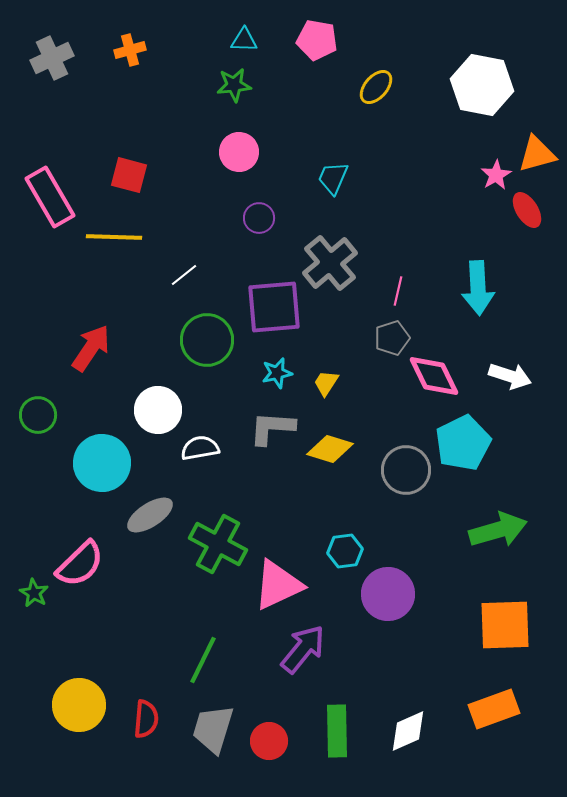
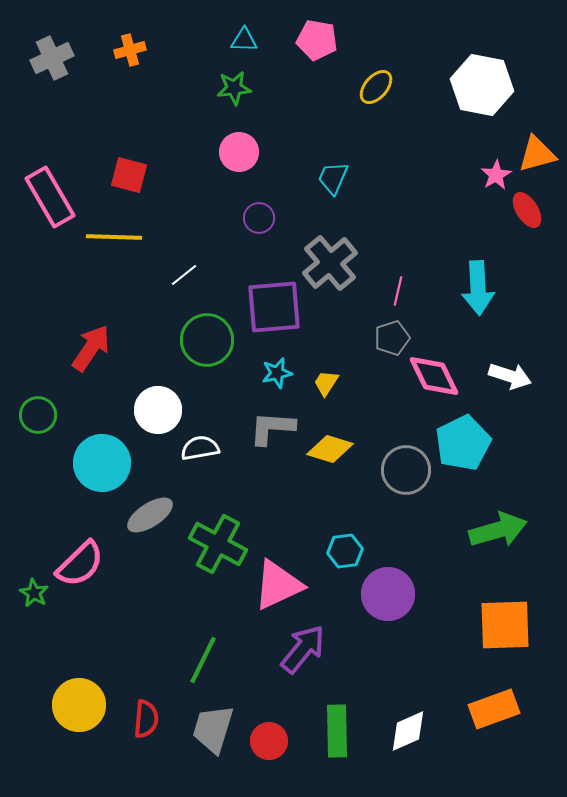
green star at (234, 85): moved 3 px down
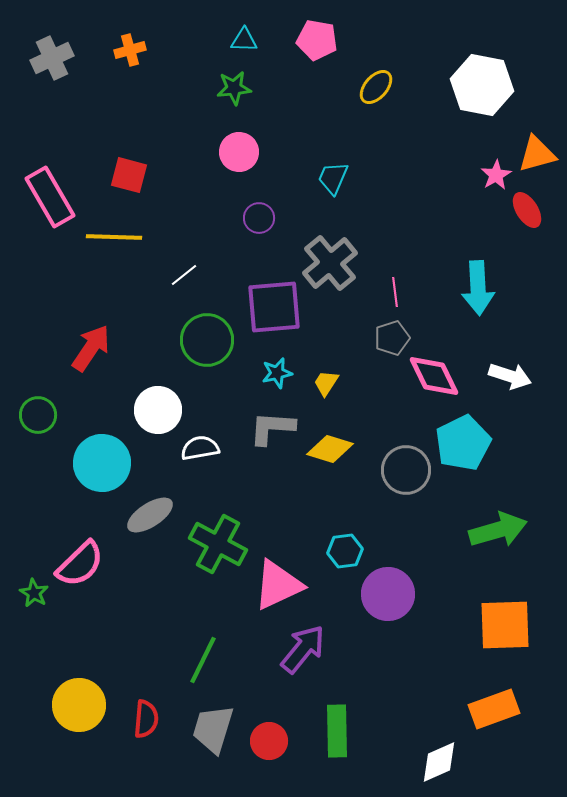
pink line at (398, 291): moved 3 px left, 1 px down; rotated 20 degrees counterclockwise
white diamond at (408, 731): moved 31 px right, 31 px down
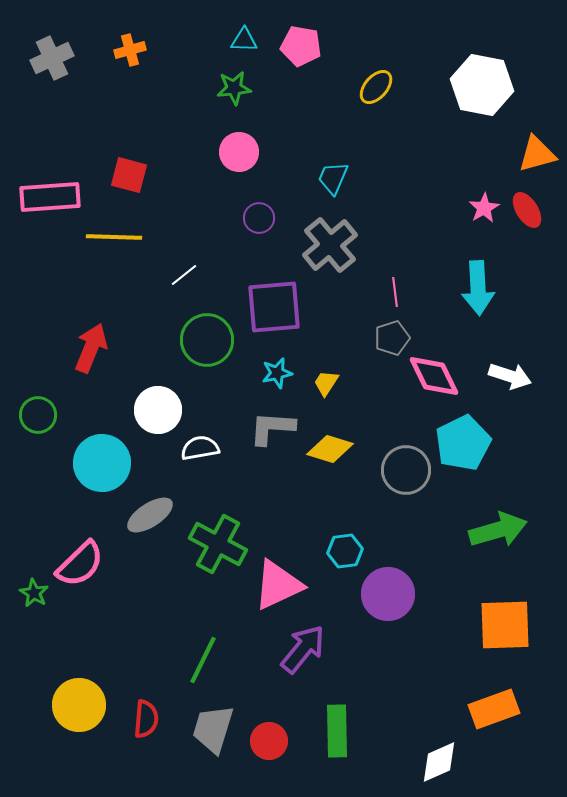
pink pentagon at (317, 40): moved 16 px left, 6 px down
pink star at (496, 175): moved 12 px left, 33 px down
pink rectangle at (50, 197): rotated 64 degrees counterclockwise
gray cross at (330, 263): moved 18 px up
red arrow at (91, 348): rotated 12 degrees counterclockwise
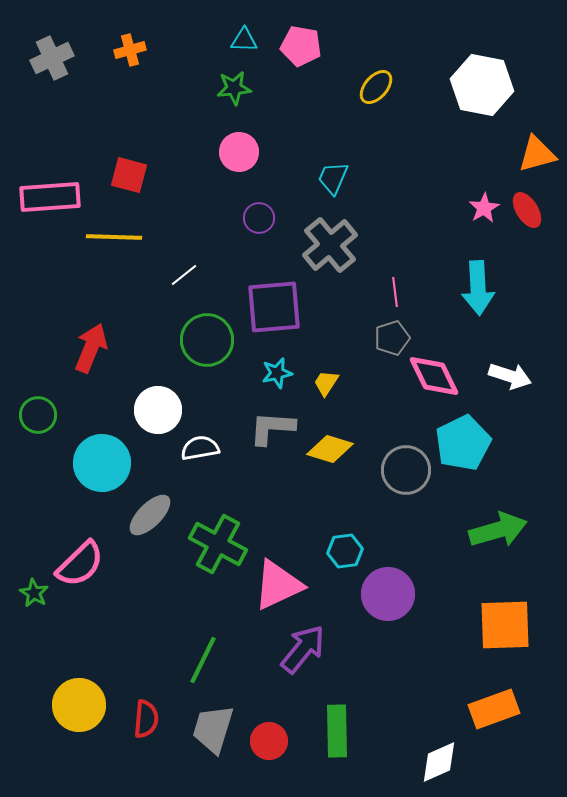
gray ellipse at (150, 515): rotated 12 degrees counterclockwise
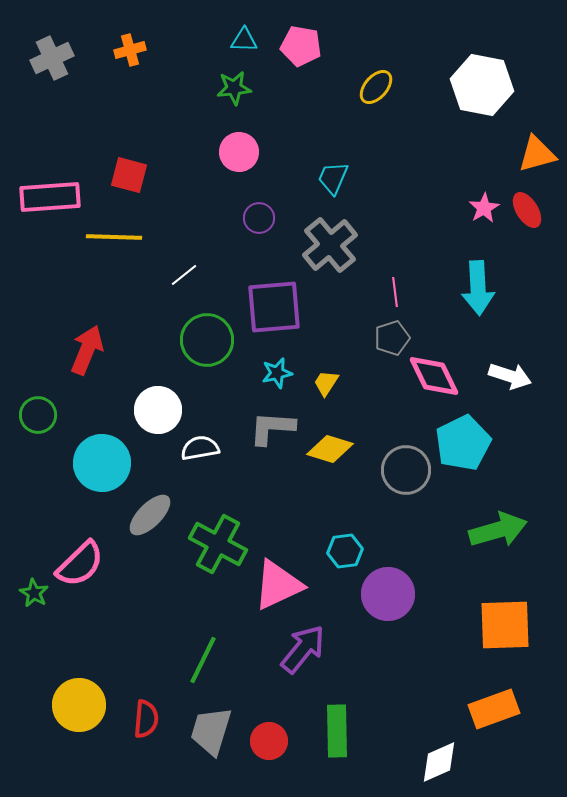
red arrow at (91, 348): moved 4 px left, 2 px down
gray trapezoid at (213, 729): moved 2 px left, 2 px down
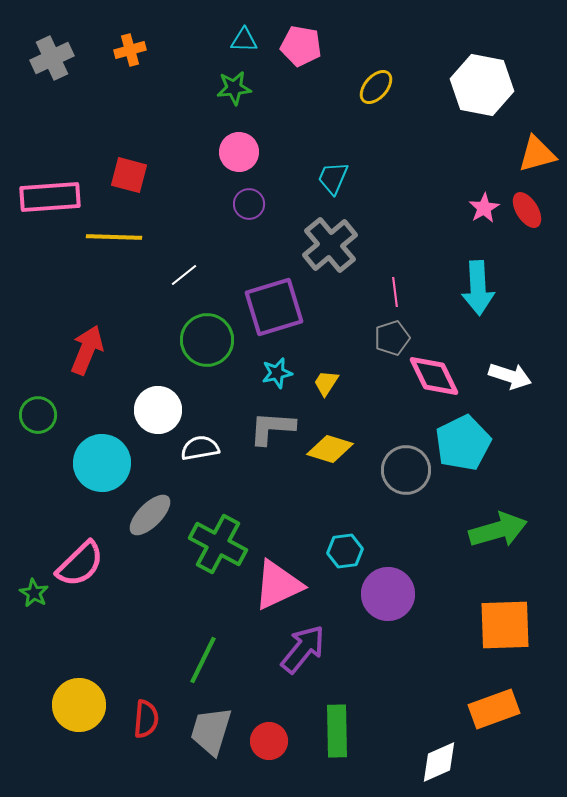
purple circle at (259, 218): moved 10 px left, 14 px up
purple square at (274, 307): rotated 12 degrees counterclockwise
